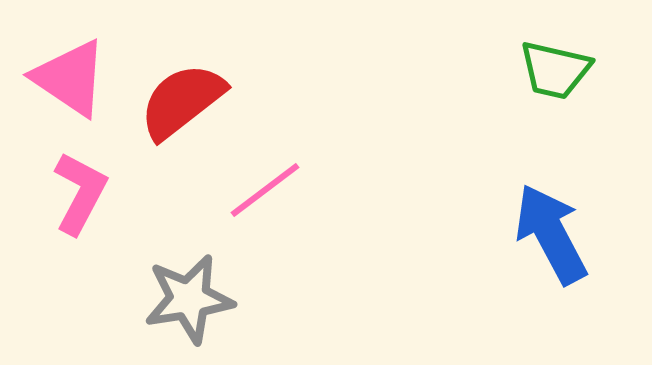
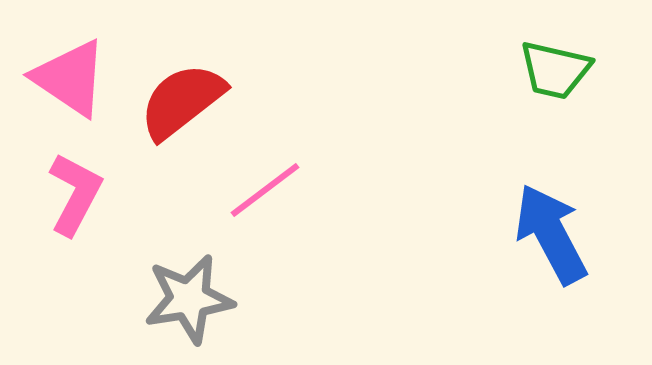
pink L-shape: moved 5 px left, 1 px down
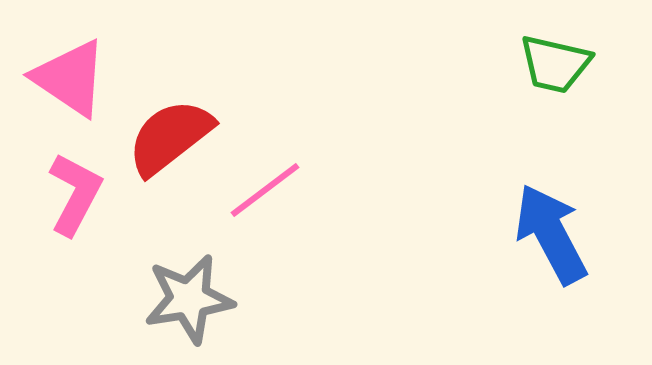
green trapezoid: moved 6 px up
red semicircle: moved 12 px left, 36 px down
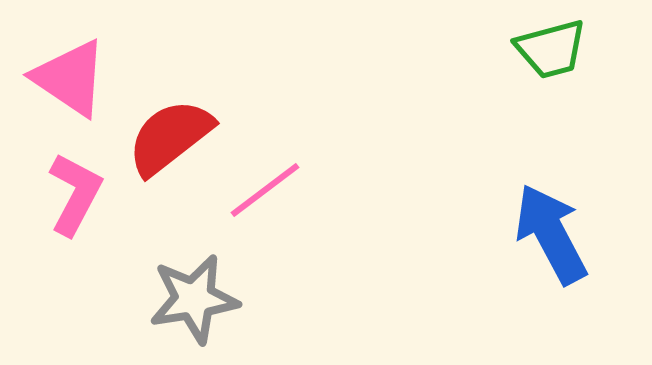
green trapezoid: moved 4 px left, 15 px up; rotated 28 degrees counterclockwise
gray star: moved 5 px right
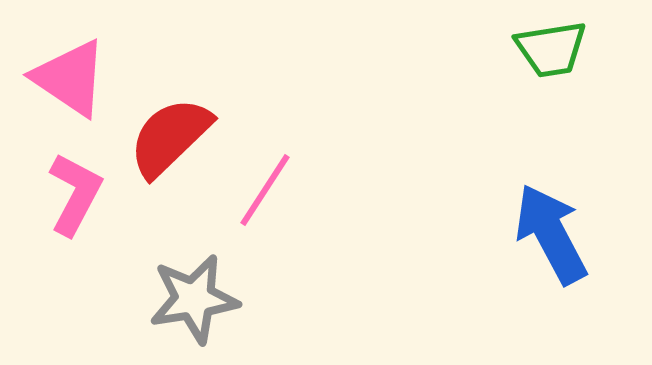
green trapezoid: rotated 6 degrees clockwise
red semicircle: rotated 6 degrees counterclockwise
pink line: rotated 20 degrees counterclockwise
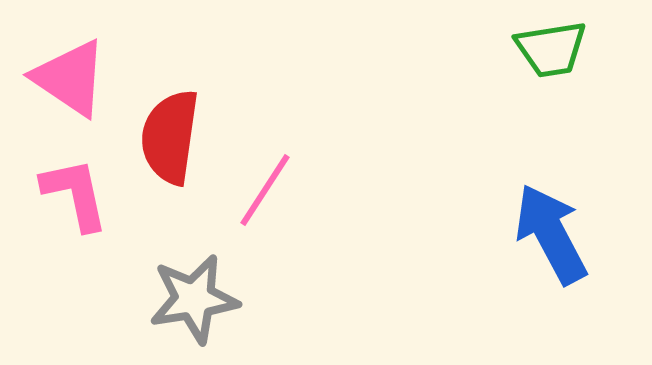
red semicircle: rotated 38 degrees counterclockwise
pink L-shape: rotated 40 degrees counterclockwise
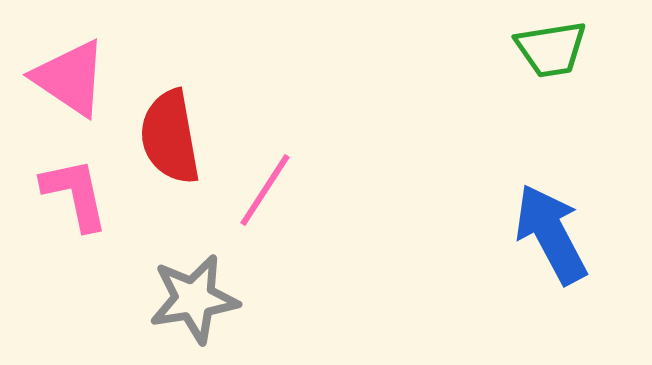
red semicircle: rotated 18 degrees counterclockwise
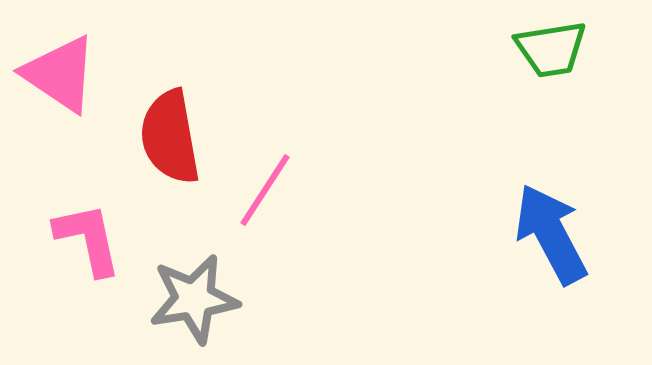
pink triangle: moved 10 px left, 4 px up
pink L-shape: moved 13 px right, 45 px down
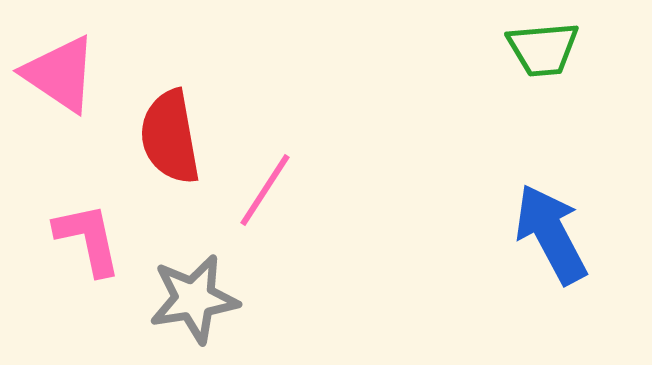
green trapezoid: moved 8 px left; rotated 4 degrees clockwise
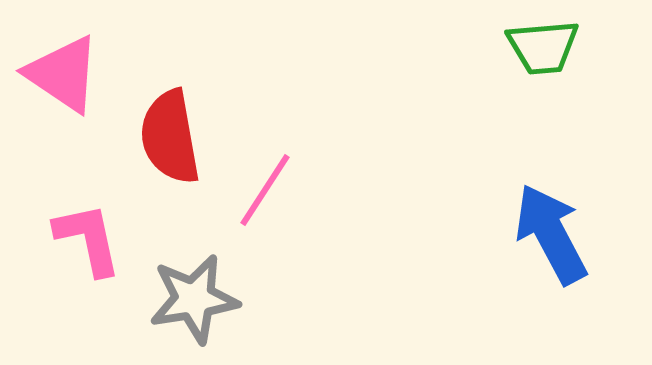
green trapezoid: moved 2 px up
pink triangle: moved 3 px right
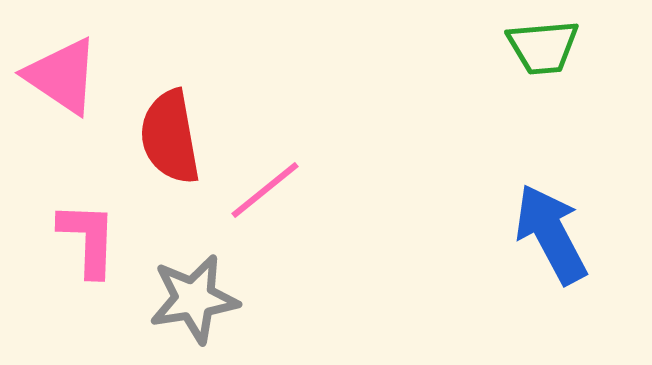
pink triangle: moved 1 px left, 2 px down
pink line: rotated 18 degrees clockwise
pink L-shape: rotated 14 degrees clockwise
